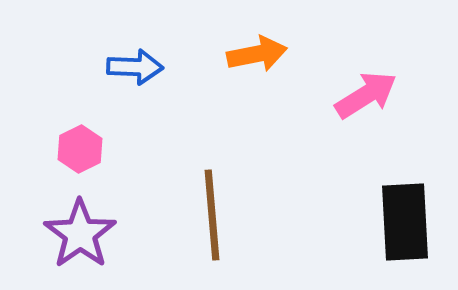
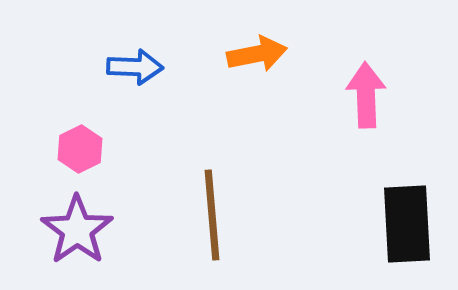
pink arrow: rotated 60 degrees counterclockwise
black rectangle: moved 2 px right, 2 px down
purple star: moved 3 px left, 4 px up
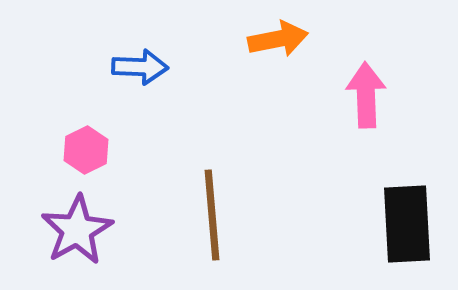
orange arrow: moved 21 px right, 15 px up
blue arrow: moved 5 px right
pink hexagon: moved 6 px right, 1 px down
purple star: rotated 6 degrees clockwise
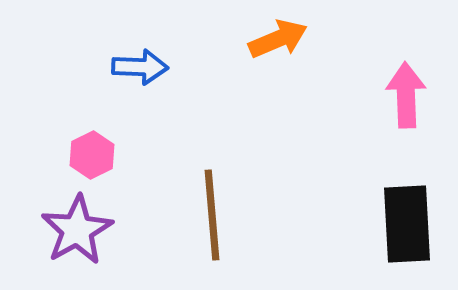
orange arrow: rotated 12 degrees counterclockwise
pink arrow: moved 40 px right
pink hexagon: moved 6 px right, 5 px down
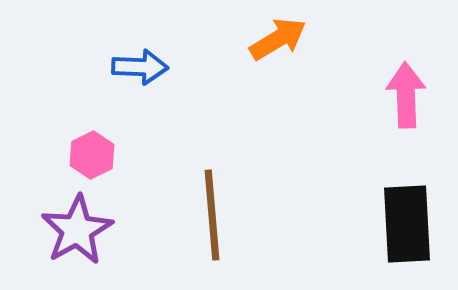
orange arrow: rotated 8 degrees counterclockwise
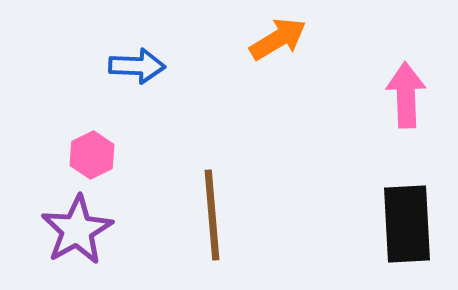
blue arrow: moved 3 px left, 1 px up
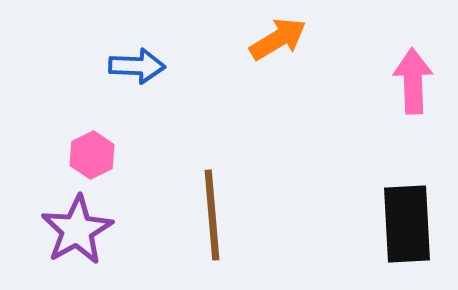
pink arrow: moved 7 px right, 14 px up
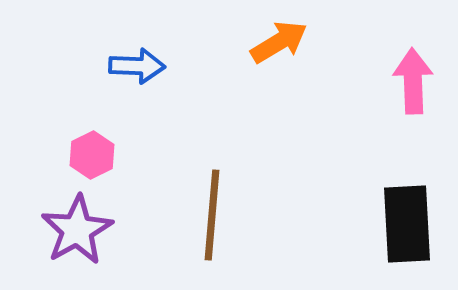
orange arrow: moved 1 px right, 3 px down
brown line: rotated 10 degrees clockwise
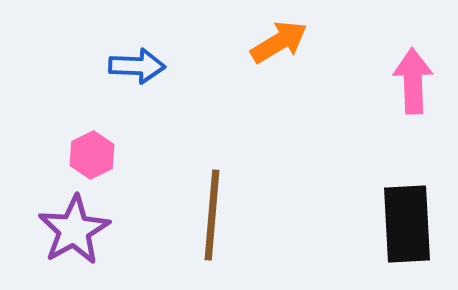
purple star: moved 3 px left
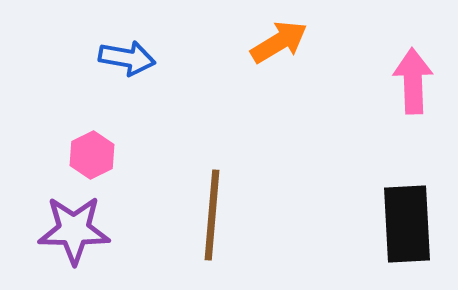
blue arrow: moved 10 px left, 8 px up; rotated 8 degrees clockwise
purple star: rotated 30 degrees clockwise
